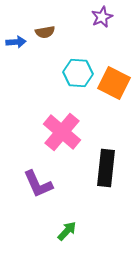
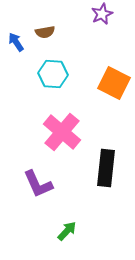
purple star: moved 3 px up
blue arrow: rotated 120 degrees counterclockwise
cyan hexagon: moved 25 px left, 1 px down
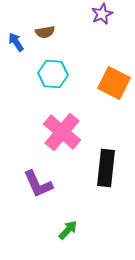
green arrow: moved 1 px right, 1 px up
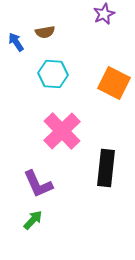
purple star: moved 2 px right
pink cross: moved 1 px up; rotated 6 degrees clockwise
green arrow: moved 35 px left, 10 px up
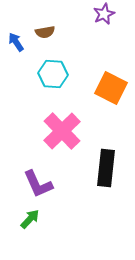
orange square: moved 3 px left, 5 px down
green arrow: moved 3 px left, 1 px up
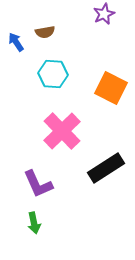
black rectangle: rotated 51 degrees clockwise
green arrow: moved 4 px right, 4 px down; rotated 125 degrees clockwise
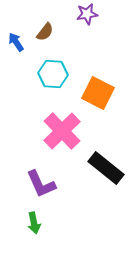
purple star: moved 17 px left; rotated 15 degrees clockwise
brown semicircle: rotated 42 degrees counterclockwise
orange square: moved 13 px left, 5 px down
black rectangle: rotated 72 degrees clockwise
purple L-shape: moved 3 px right
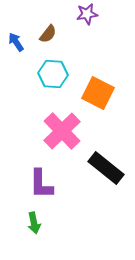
brown semicircle: moved 3 px right, 2 px down
purple L-shape: rotated 24 degrees clockwise
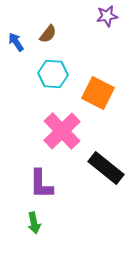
purple star: moved 20 px right, 2 px down
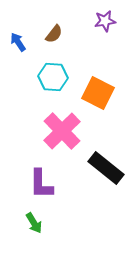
purple star: moved 2 px left, 5 px down
brown semicircle: moved 6 px right
blue arrow: moved 2 px right
cyan hexagon: moved 3 px down
green arrow: rotated 20 degrees counterclockwise
